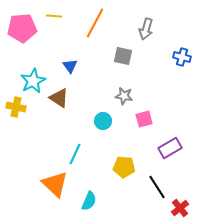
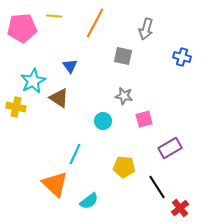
cyan semicircle: rotated 30 degrees clockwise
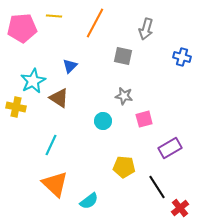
blue triangle: rotated 21 degrees clockwise
cyan line: moved 24 px left, 9 px up
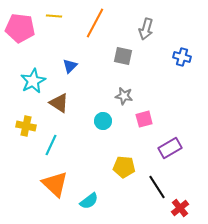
pink pentagon: moved 2 px left; rotated 12 degrees clockwise
brown triangle: moved 5 px down
yellow cross: moved 10 px right, 19 px down
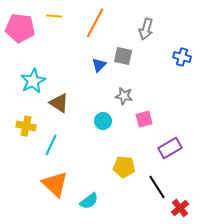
blue triangle: moved 29 px right, 1 px up
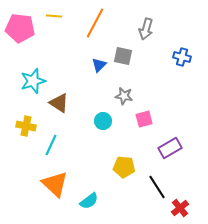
cyan star: rotated 10 degrees clockwise
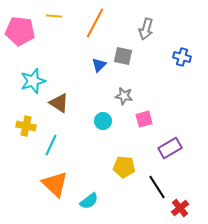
pink pentagon: moved 3 px down
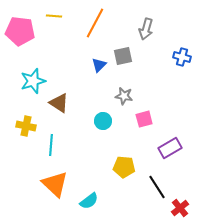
gray square: rotated 24 degrees counterclockwise
cyan line: rotated 20 degrees counterclockwise
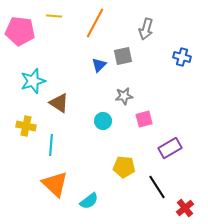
gray star: rotated 18 degrees counterclockwise
red cross: moved 5 px right
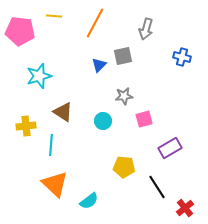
cyan star: moved 6 px right, 5 px up
brown triangle: moved 4 px right, 9 px down
yellow cross: rotated 18 degrees counterclockwise
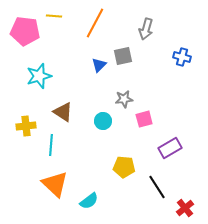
pink pentagon: moved 5 px right
gray star: moved 3 px down
